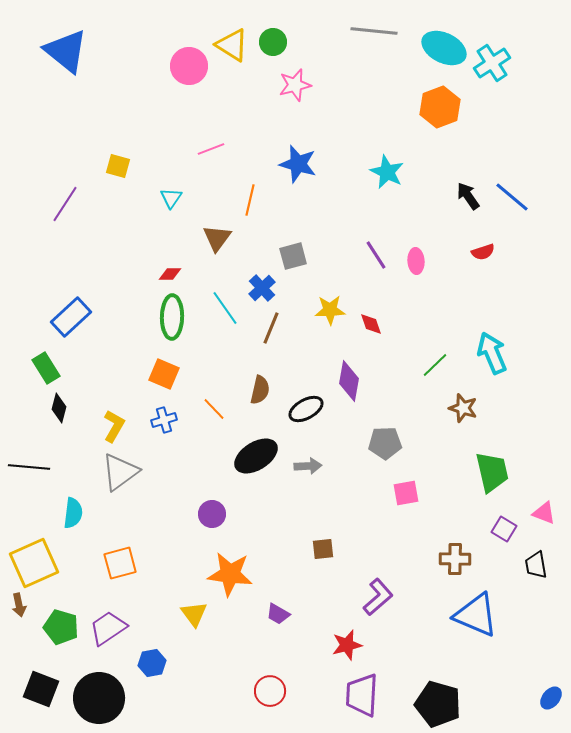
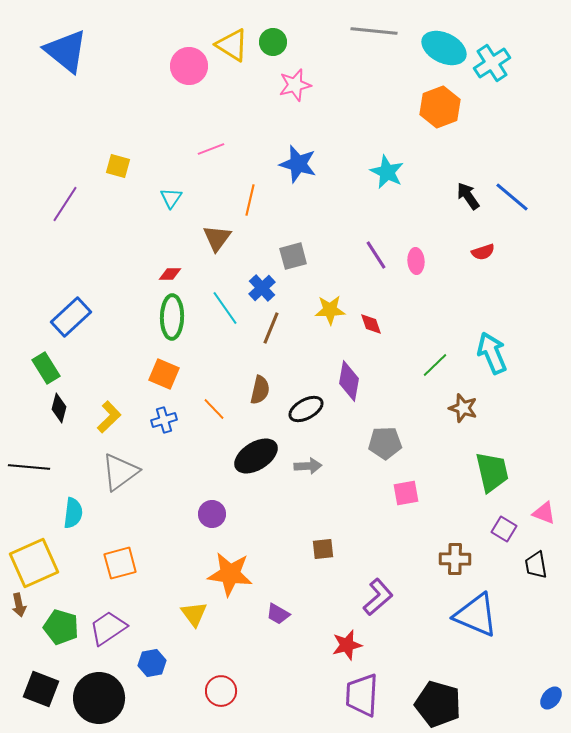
yellow L-shape at (114, 426): moved 5 px left, 9 px up; rotated 16 degrees clockwise
red circle at (270, 691): moved 49 px left
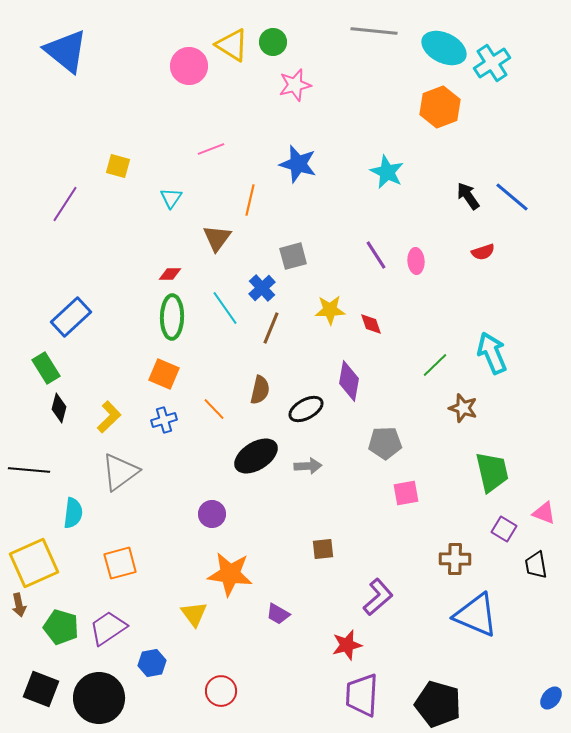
black line at (29, 467): moved 3 px down
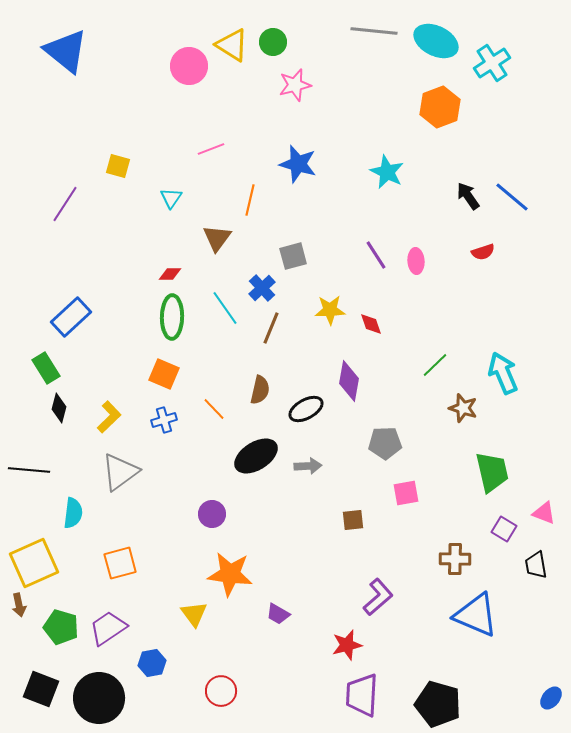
cyan ellipse at (444, 48): moved 8 px left, 7 px up
cyan arrow at (492, 353): moved 11 px right, 20 px down
brown square at (323, 549): moved 30 px right, 29 px up
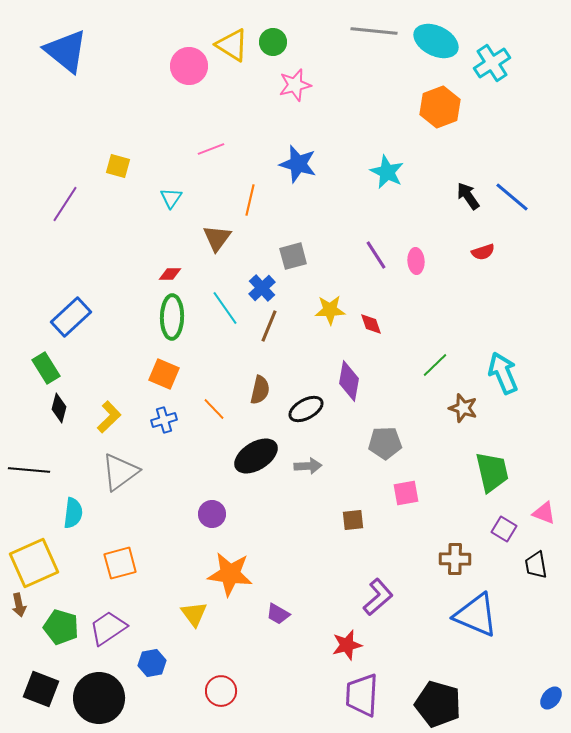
brown line at (271, 328): moved 2 px left, 2 px up
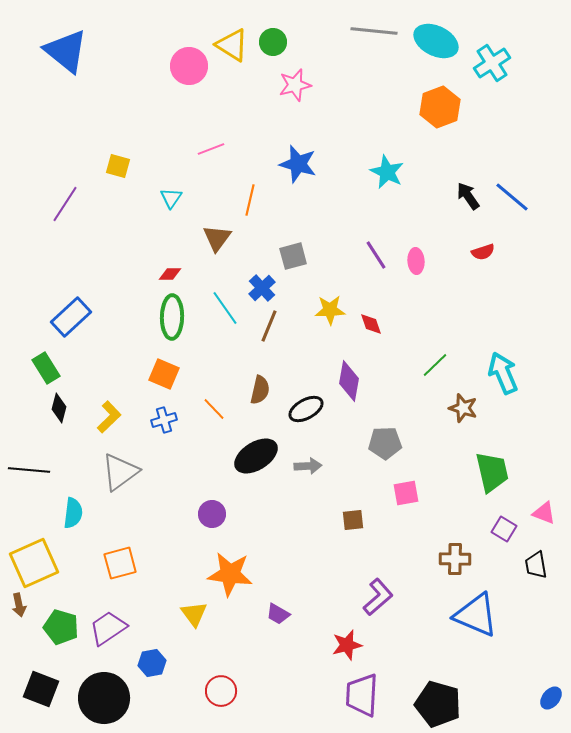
black circle at (99, 698): moved 5 px right
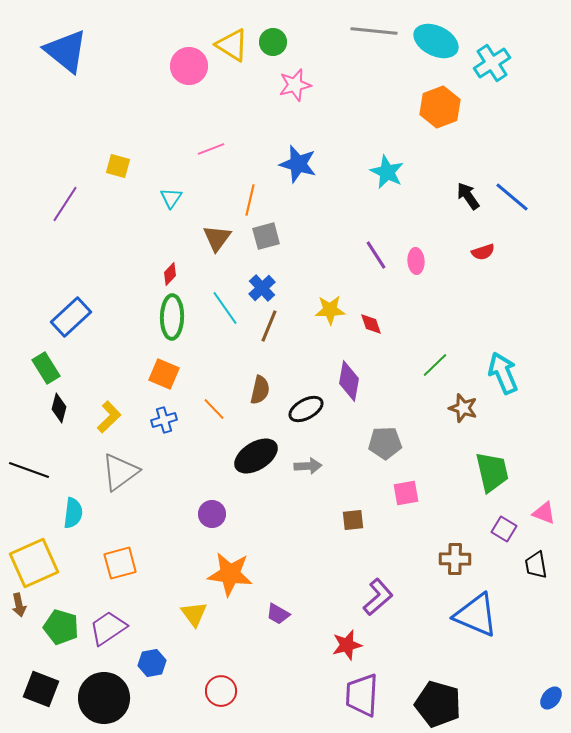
gray square at (293, 256): moved 27 px left, 20 px up
red diamond at (170, 274): rotated 45 degrees counterclockwise
black line at (29, 470): rotated 15 degrees clockwise
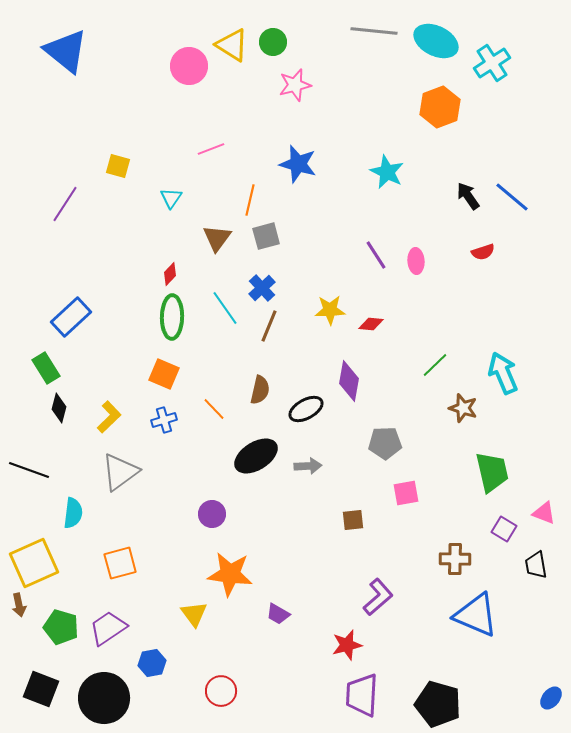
red diamond at (371, 324): rotated 65 degrees counterclockwise
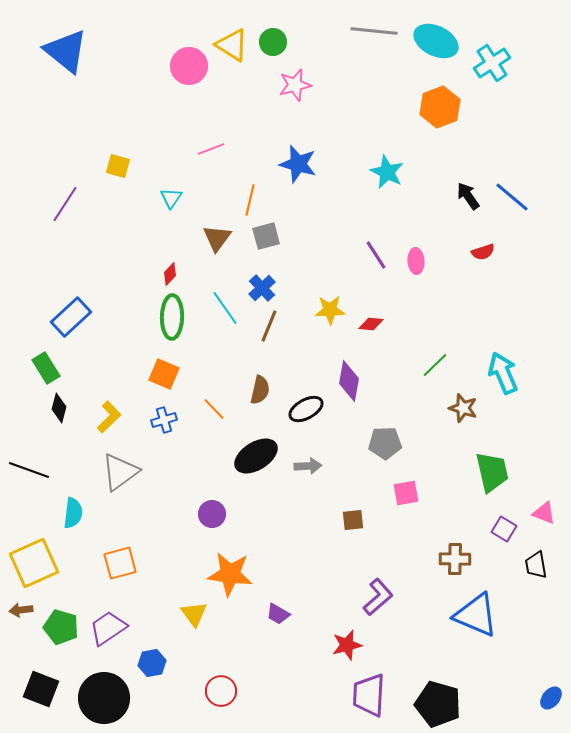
brown arrow at (19, 605): moved 2 px right, 5 px down; rotated 95 degrees clockwise
purple trapezoid at (362, 695): moved 7 px right
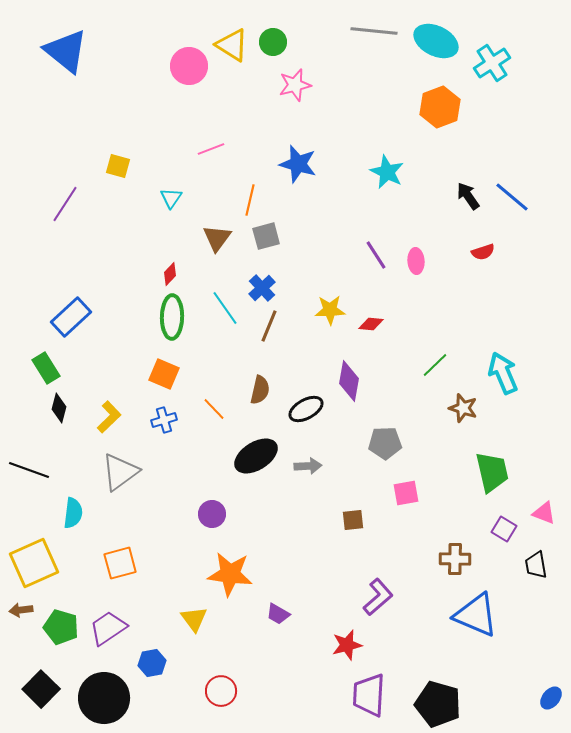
yellow triangle at (194, 614): moved 5 px down
black square at (41, 689): rotated 24 degrees clockwise
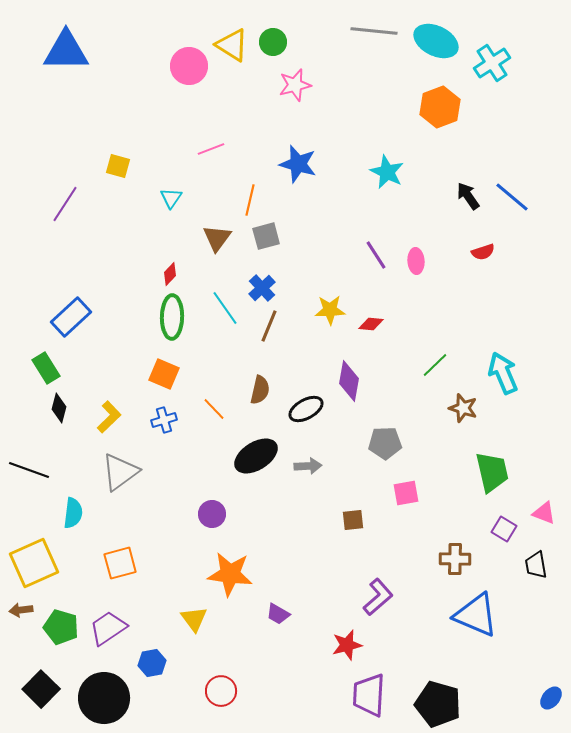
blue triangle at (66, 51): rotated 39 degrees counterclockwise
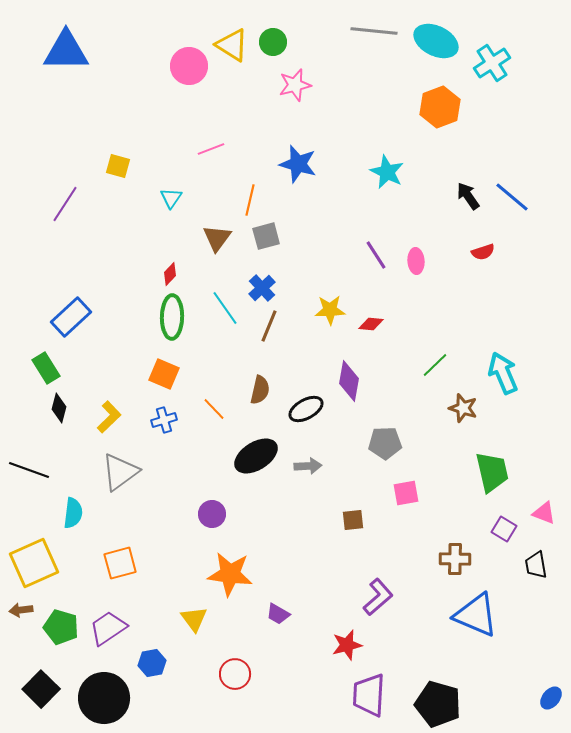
red circle at (221, 691): moved 14 px right, 17 px up
